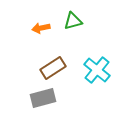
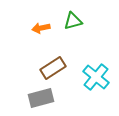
cyan cross: moved 1 px left, 7 px down
gray rectangle: moved 2 px left
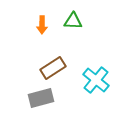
green triangle: rotated 18 degrees clockwise
orange arrow: moved 1 px right, 3 px up; rotated 78 degrees counterclockwise
cyan cross: moved 3 px down
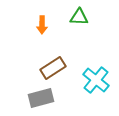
green triangle: moved 6 px right, 4 px up
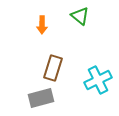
green triangle: moved 1 px right, 1 px up; rotated 36 degrees clockwise
brown rectangle: rotated 40 degrees counterclockwise
cyan cross: moved 2 px right; rotated 24 degrees clockwise
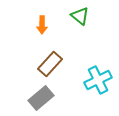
brown rectangle: moved 3 px left, 4 px up; rotated 25 degrees clockwise
gray rectangle: rotated 25 degrees counterclockwise
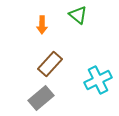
green triangle: moved 2 px left, 1 px up
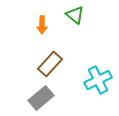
green triangle: moved 3 px left
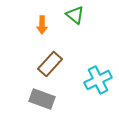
gray rectangle: moved 1 px right, 1 px down; rotated 60 degrees clockwise
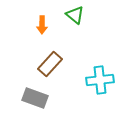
cyan cross: moved 2 px right; rotated 20 degrees clockwise
gray rectangle: moved 7 px left, 1 px up
